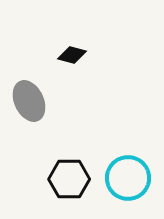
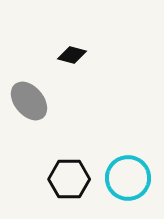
gray ellipse: rotated 15 degrees counterclockwise
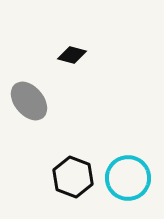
black hexagon: moved 4 px right, 2 px up; rotated 21 degrees clockwise
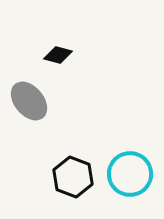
black diamond: moved 14 px left
cyan circle: moved 2 px right, 4 px up
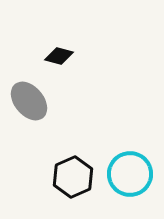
black diamond: moved 1 px right, 1 px down
black hexagon: rotated 15 degrees clockwise
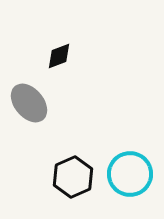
black diamond: rotated 36 degrees counterclockwise
gray ellipse: moved 2 px down
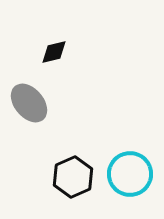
black diamond: moved 5 px left, 4 px up; rotated 8 degrees clockwise
